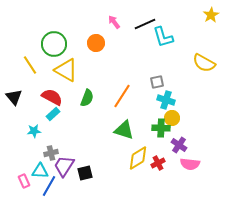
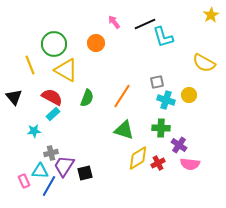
yellow line: rotated 12 degrees clockwise
yellow circle: moved 17 px right, 23 px up
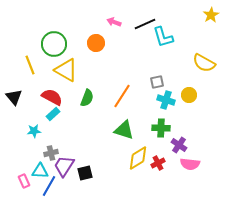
pink arrow: rotated 32 degrees counterclockwise
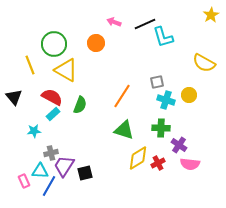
green semicircle: moved 7 px left, 7 px down
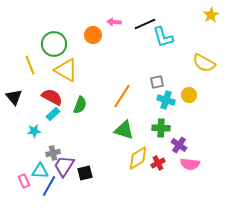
pink arrow: rotated 16 degrees counterclockwise
orange circle: moved 3 px left, 8 px up
gray cross: moved 2 px right
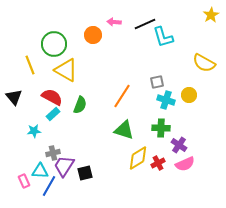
pink semicircle: moved 5 px left; rotated 30 degrees counterclockwise
